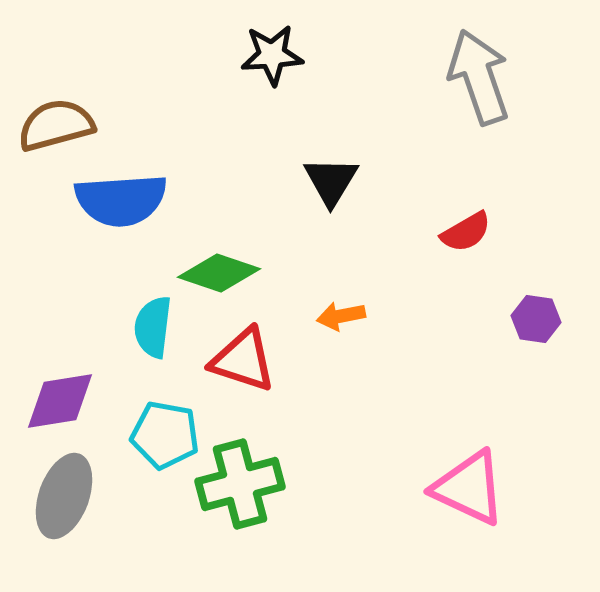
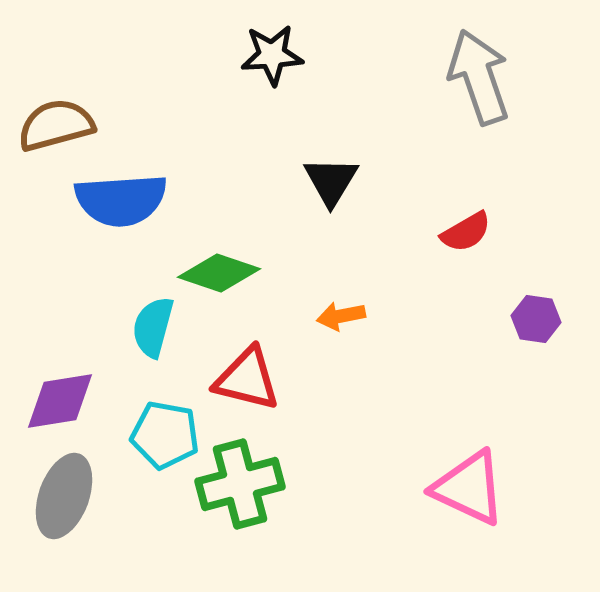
cyan semicircle: rotated 8 degrees clockwise
red triangle: moved 4 px right, 19 px down; rotated 4 degrees counterclockwise
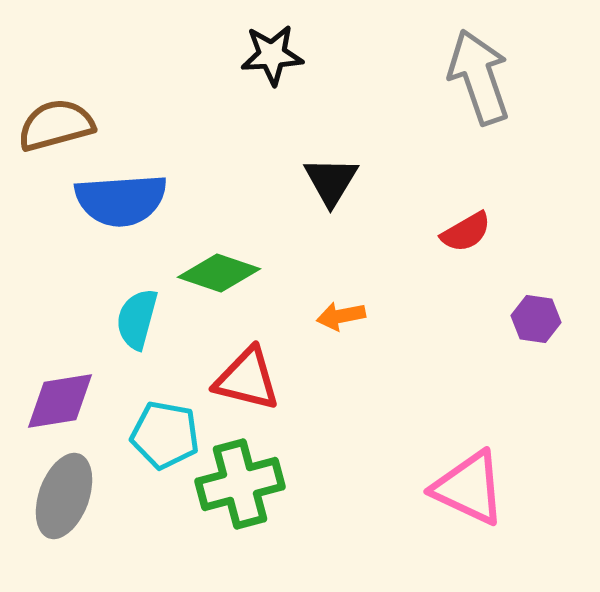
cyan semicircle: moved 16 px left, 8 px up
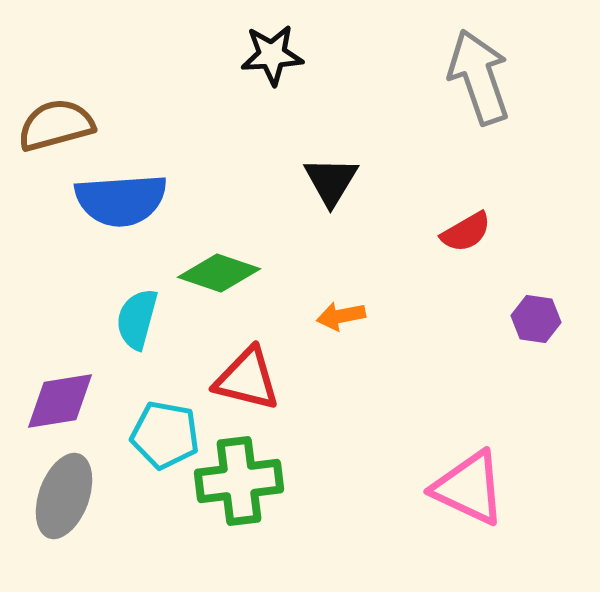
green cross: moved 1 px left, 3 px up; rotated 8 degrees clockwise
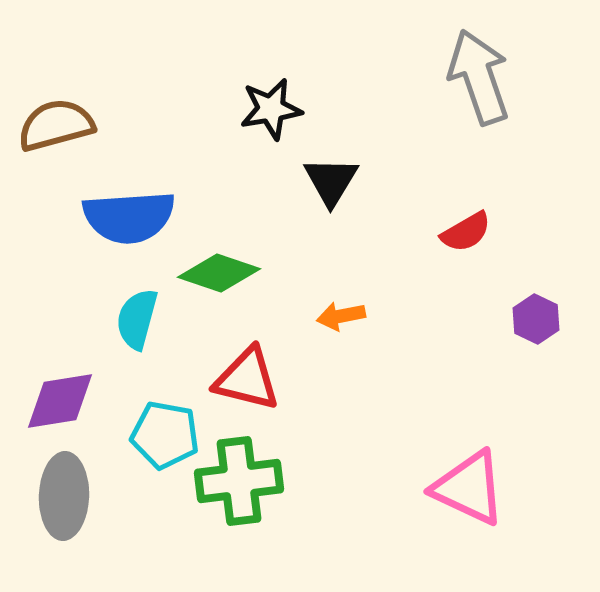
black star: moved 1 px left, 54 px down; rotated 6 degrees counterclockwise
blue semicircle: moved 8 px right, 17 px down
purple hexagon: rotated 18 degrees clockwise
gray ellipse: rotated 18 degrees counterclockwise
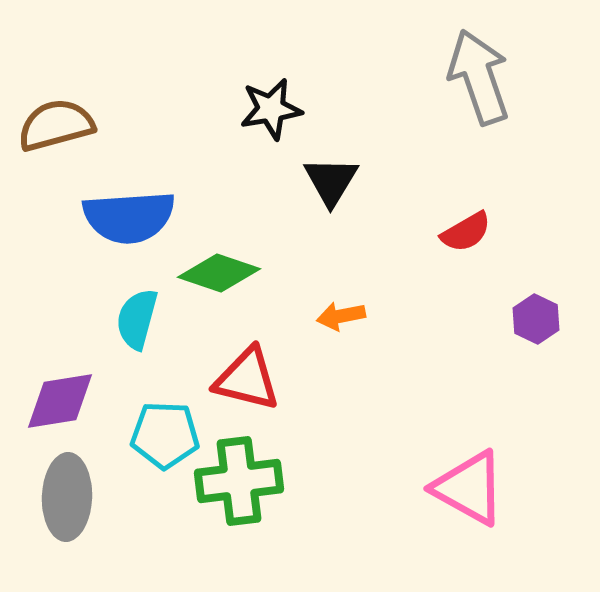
cyan pentagon: rotated 8 degrees counterclockwise
pink triangle: rotated 4 degrees clockwise
gray ellipse: moved 3 px right, 1 px down
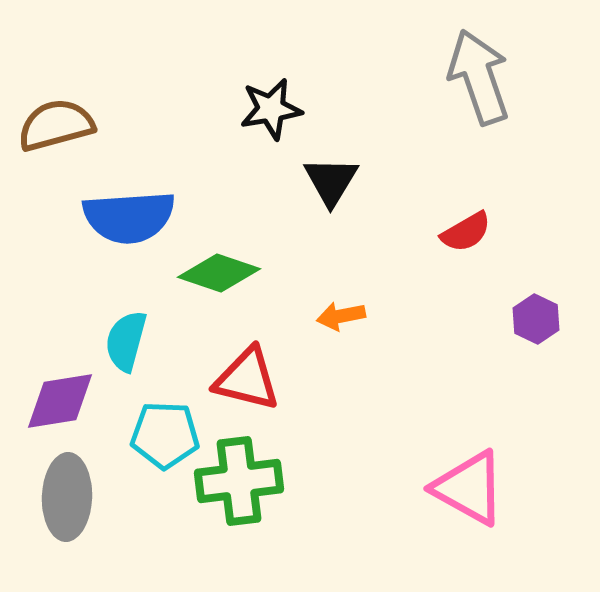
cyan semicircle: moved 11 px left, 22 px down
